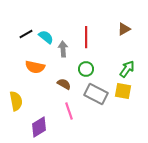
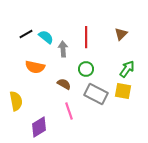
brown triangle: moved 3 px left, 5 px down; rotated 16 degrees counterclockwise
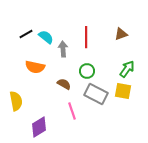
brown triangle: rotated 24 degrees clockwise
green circle: moved 1 px right, 2 px down
pink line: moved 3 px right
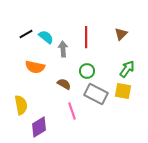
brown triangle: rotated 24 degrees counterclockwise
yellow semicircle: moved 5 px right, 4 px down
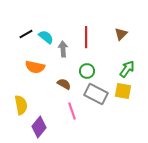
purple diamond: rotated 20 degrees counterclockwise
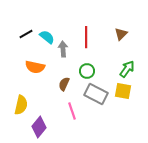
cyan semicircle: moved 1 px right
brown semicircle: rotated 96 degrees counterclockwise
yellow semicircle: rotated 24 degrees clockwise
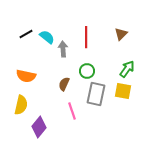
orange semicircle: moved 9 px left, 9 px down
gray rectangle: rotated 75 degrees clockwise
